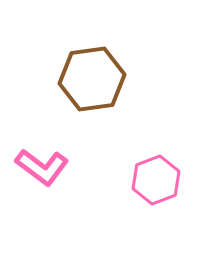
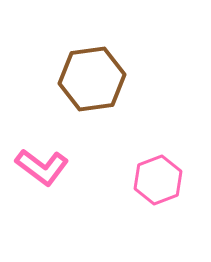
pink hexagon: moved 2 px right
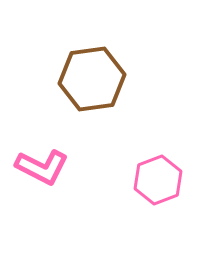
pink L-shape: rotated 10 degrees counterclockwise
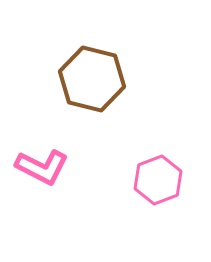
brown hexagon: rotated 22 degrees clockwise
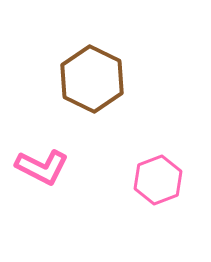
brown hexagon: rotated 12 degrees clockwise
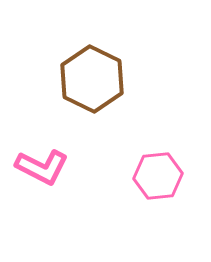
pink hexagon: moved 4 px up; rotated 15 degrees clockwise
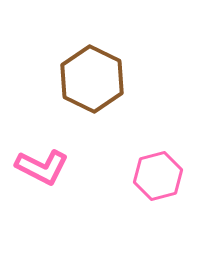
pink hexagon: rotated 9 degrees counterclockwise
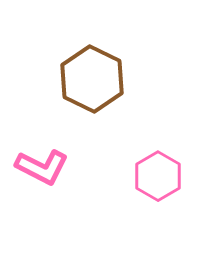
pink hexagon: rotated 15 degrees counterclockwise
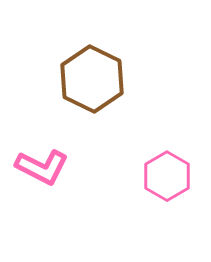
pink hexagon: moved 9 px right
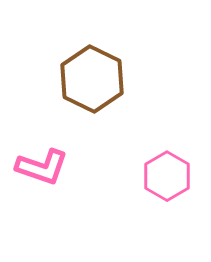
pink L-shape: rotated 8 degrees counterclockwise
